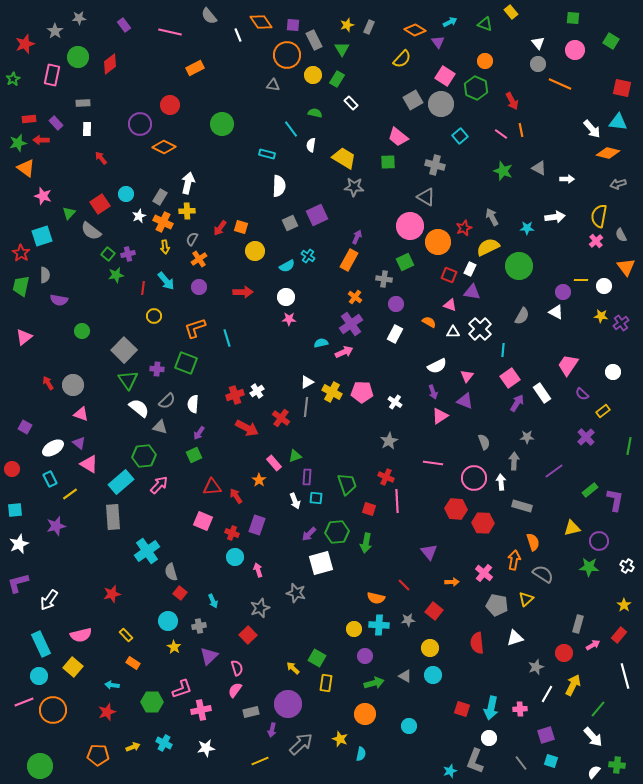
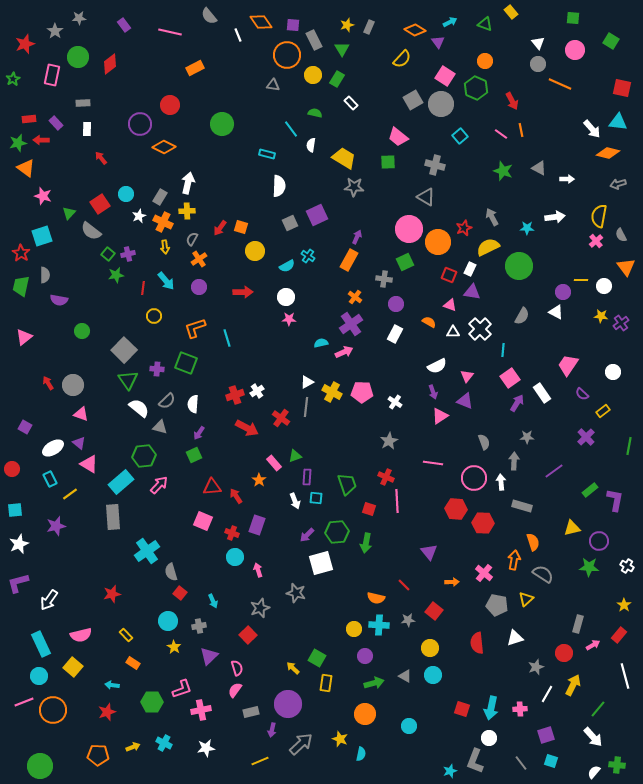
pink circle at (410, 226): moved 1 px left, 3 px down
purple arrow at (309, 534): moved 2 px left, 1 px down
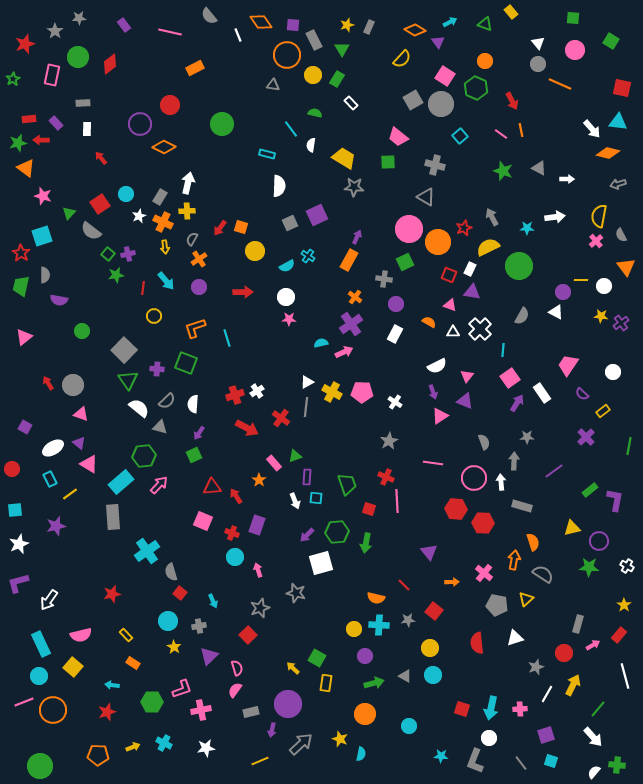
cyan star at (450, 771): moved 9 px left, 15 px up; rotated 24 degrees clockwise
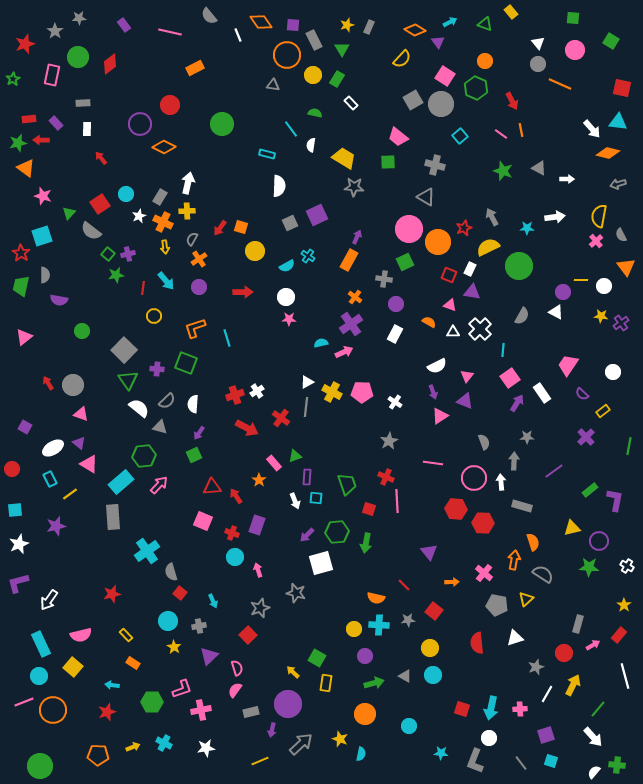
yellow arrow at (293, 668): moved 4 px down
cyan star at (441, 756): moved 3 px up
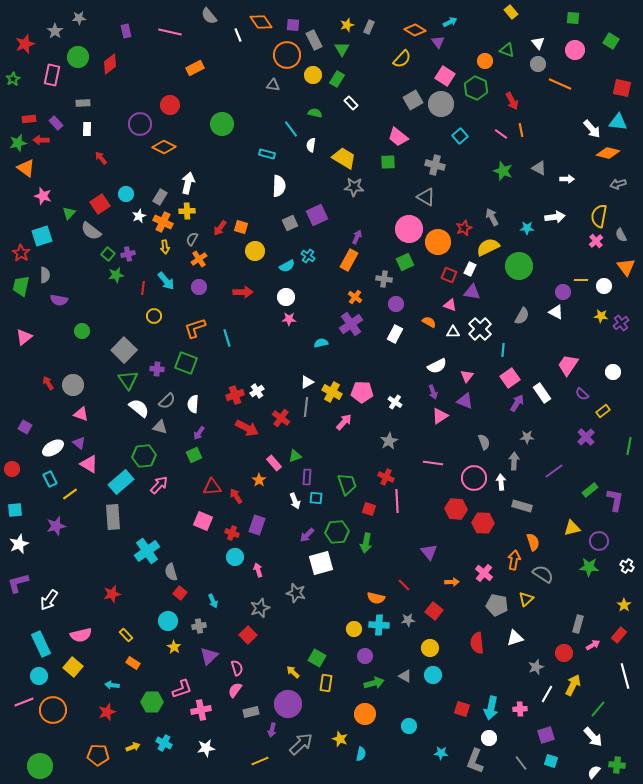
green triangle at (485, 24): moved 22 px right, 26 px down
purple rectangle at (124, 25): moved 2 px right, 6 px down; rotated 24 degrees clockwise
pink arrow at (344, 352): moved 70 px down; rotated 24 degrees counterclockwise
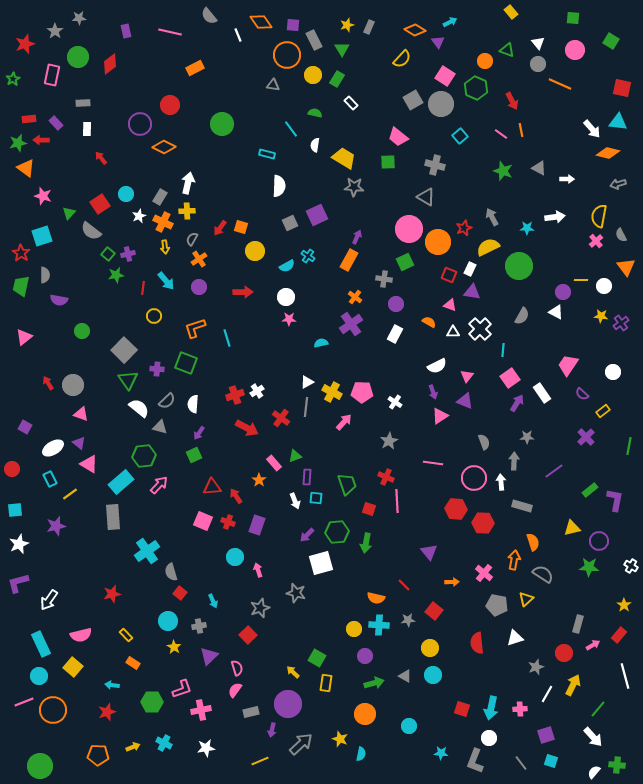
white semicircle at (311, 145): moved 4 px right
red cross at (232, 533): moved 4 px left, 11 px up
white cross at (627, 566): moved 4 px right
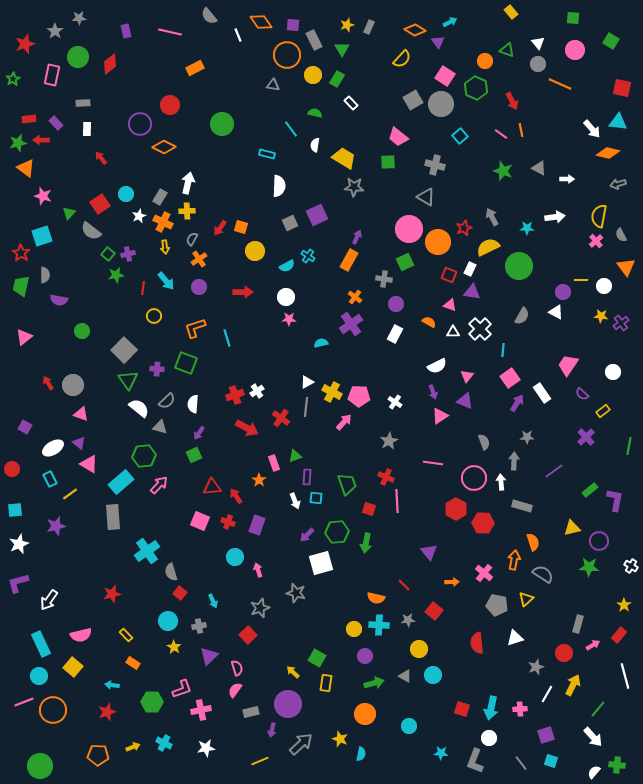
pink pentagon at (362, 392): moved 3 px left, 4 px down
pink rectangle at (274, 463): rotated 21 degrees clockwise
red hexagon at (456, 509): rotated 25 degrees clockwise
pink square at (203, 521): moved 3 px left
yellow circle at (430, 648): moved 11 px left, 1 px down
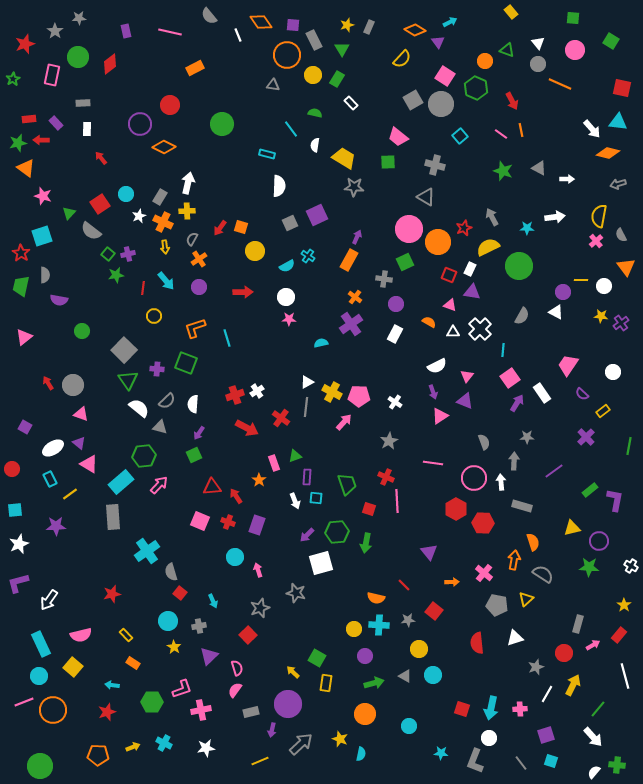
purple star at (56, 526): rotated 12 degrees clockwise
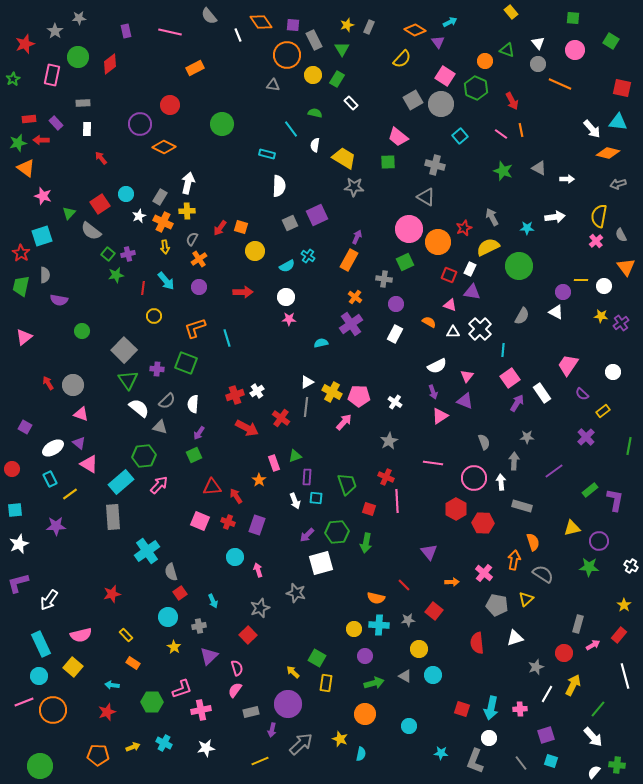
red square at (180, 593): rotated 16 degrees clockwise
cyan circle at (168, 621): moved 4 px up
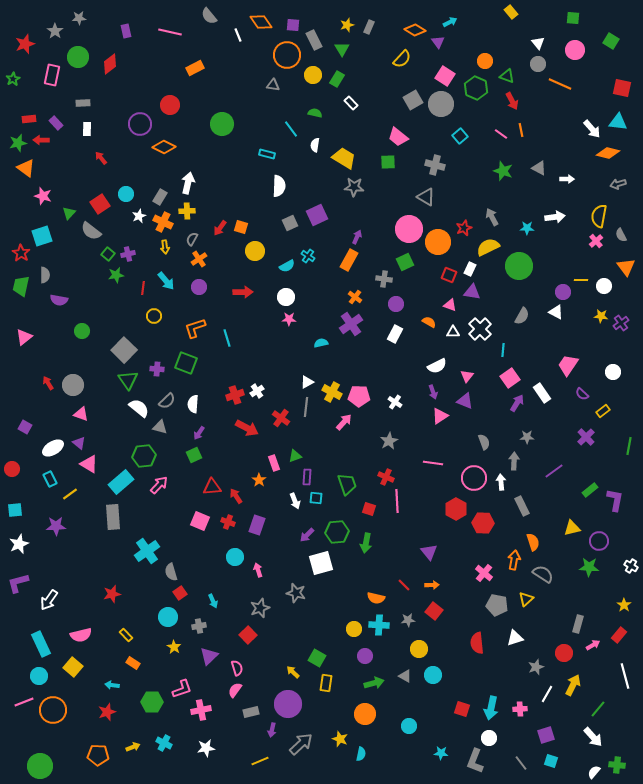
green triangle at (507, 50): moved 26 px down
gray rectangle at (522, 506): rotated 48 degrees clockwise
orange arrow at (452, 582): moved 20 px left, 3 px down
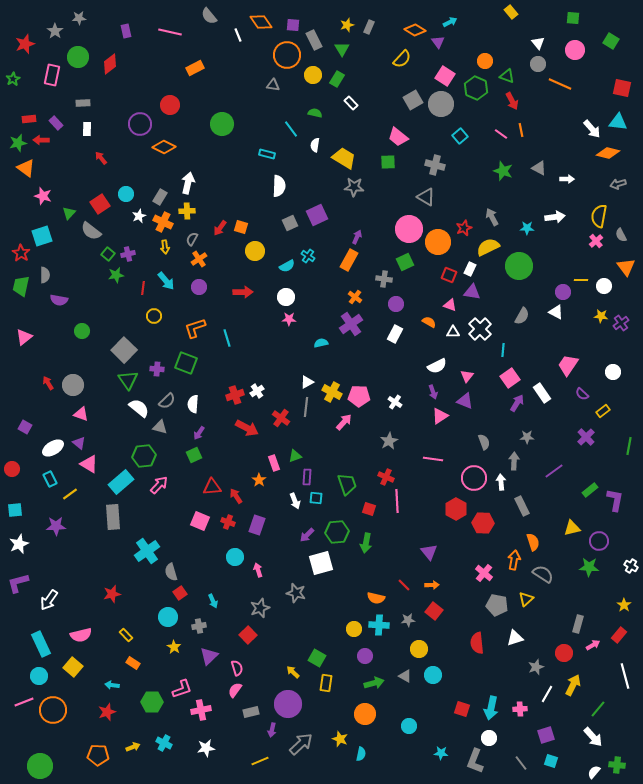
pink line at (433, 463): moved 4 px up
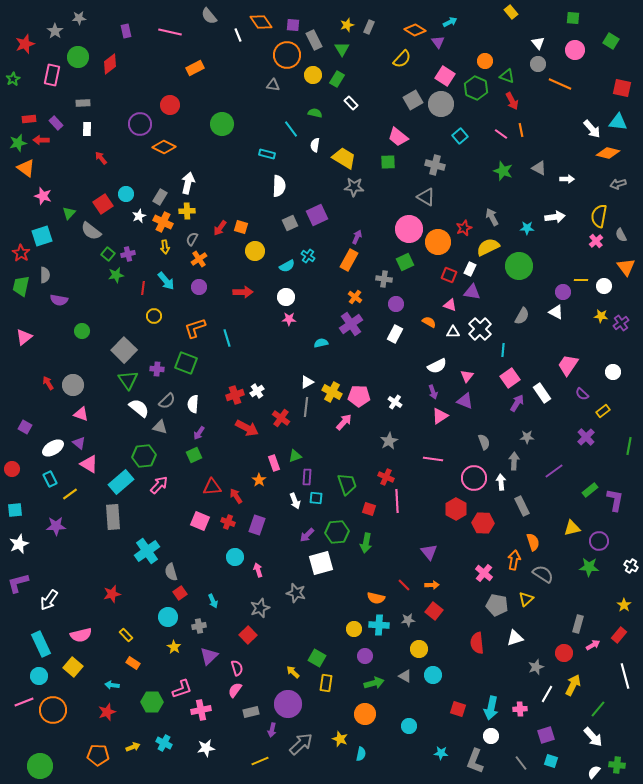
red square at (100, 204): moved 3 px right
red square at (462, 709): moved 4 px left
white circle at (489, 738): moved 2 px right, 2 px up
